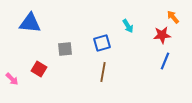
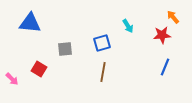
blue line: moved 6 px down
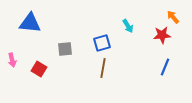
brown line: moved 4 px up
pink arrow: moved 19 px up; rotated 32 degrees clockwise
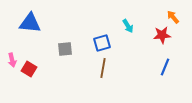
red square: moved 10 px left
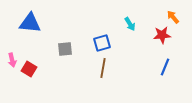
cyan arrow: moved 2 px right, 2 px up
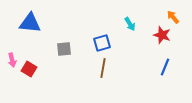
red star: rotated 24 degrees clockwise
gray square: moved 1 px left
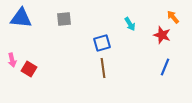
blue triangle: moved 9 px left, 5 px up
gray square: moved 30 px up
brown line: rotated 18 degrees counterclockwise
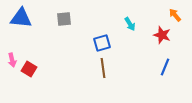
orange arrow: moved 2 px right, 2 px up
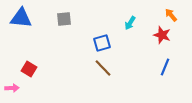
orange arrow: moved 4 px left
cyan arrow: moved 1 px up; rotated 64 degrees clockwise
pink arrow: moved 28 px down; rotated 80 degrees counterclockwise
brown line: rotated 36 degrees counterclockwise
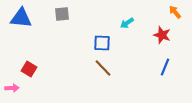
orange arrow: moved 4 px right, 3 px up
gray square: moved 2 px left, 5 px up
cyan arrow: moved 3 px left; rotated 24 degrees clockwise
blue square: rotated 18 degrees clockwise
